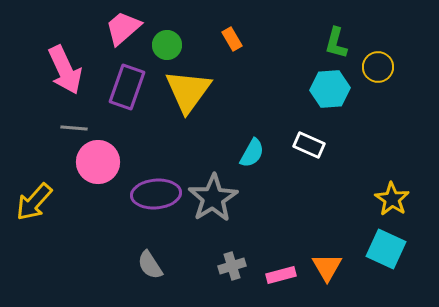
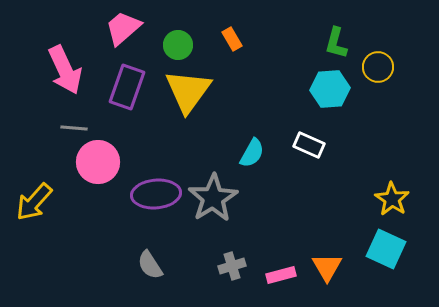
green circle: moved 11 px right
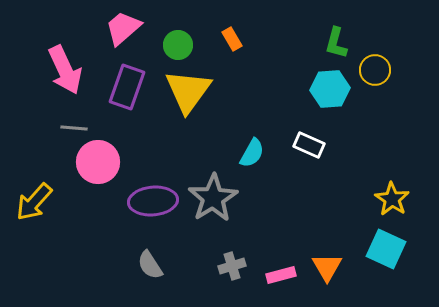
yellow circle: moved 3 px left, 3 px down
purple ellipse: moved 3 px left, 7 px down
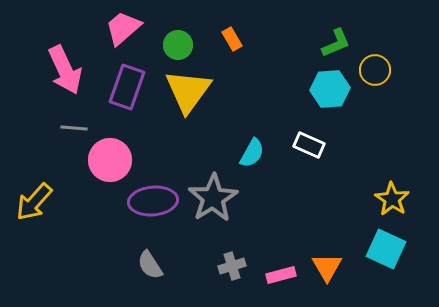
green L-shape: rotated 128 degrees counterclockwise
pink circle: moved 12 px right, 2 px up
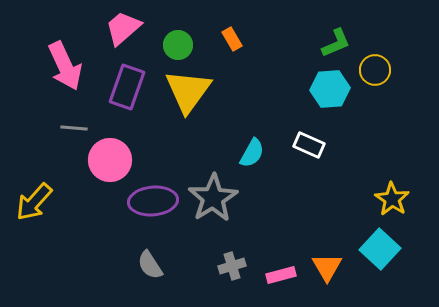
pink arrow: moved 4 px up
cyan square: moved 6 px left; rotated 18 degrees clockwise
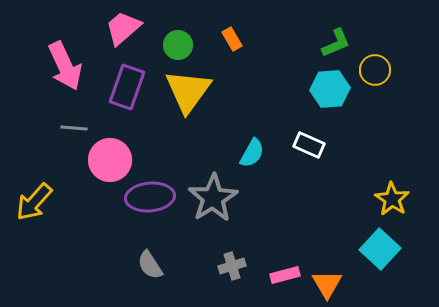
purple ellipse: moved 3 px left, 4 px up
orange triangle: moved 17 px down
pink rectangle: moved 4 px right
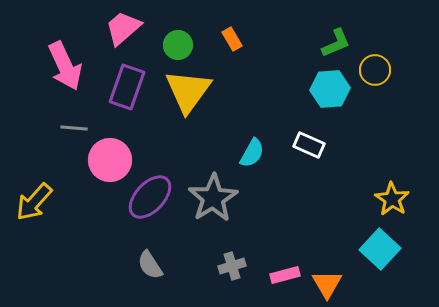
purple ellipse: rotated 42 degrees counterclockwise
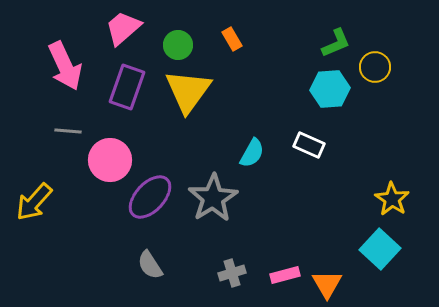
yellow circle: moved 3 px up
gray line: moved 6 px left, 3 px down
gray cross: moved 7 px down
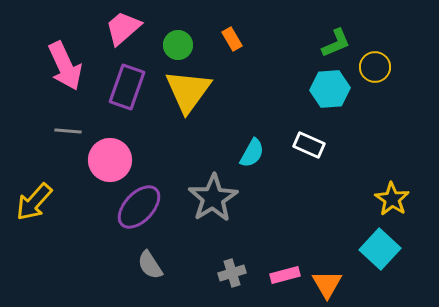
purple ellipse: moved 11 px left, 10 px down
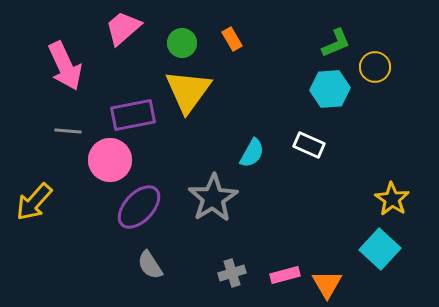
green circle: moved 4 px right, 2 px up
purple rectangle: moved 6 px right, 28 px down; rotated 60 degrees clockwise
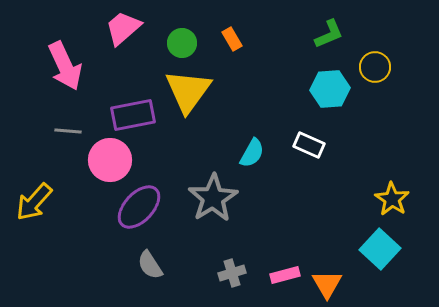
green L-shape: moved 7 px left, 9 px up
